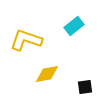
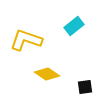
yellow diamond: rotated 45 degrees clockwise
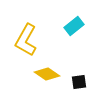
yellow L-shape: rotated 80 degrees counterclockwise
black square: moved 6 px left, 5 px up
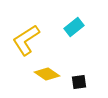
cyan rectangle: moved 1 px down
yellow L-shape: rotated 28 degrees clockwise
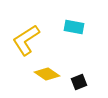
cyan rectangle: rotated 48 degrees clockwise
black square: rotated 14 degrees counterclockwise
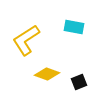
yellow diamond: rotated 15 degrees counterclockwise
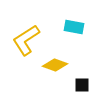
yellow diamond: moved 8 px right, 9 px up
black square: moved 3 px right, 3 px down; rotated 21 degrees clockwise
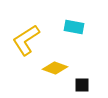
yellow diamond: moved 3 px down
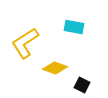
yellow L-shape: moved 1 px left, 3 px down
black square: rotated 28 degrees clockwise
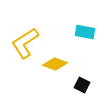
cyan rectangle: moved 11 px right, 5 px down
yellow diamond: moved 4 px up
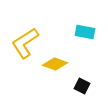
black square: moved 1 px down
